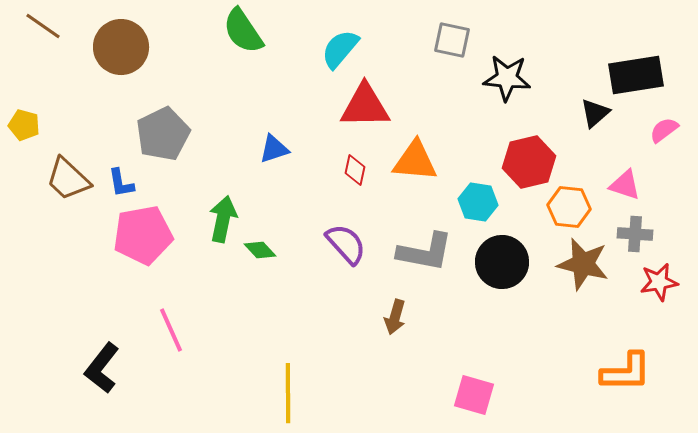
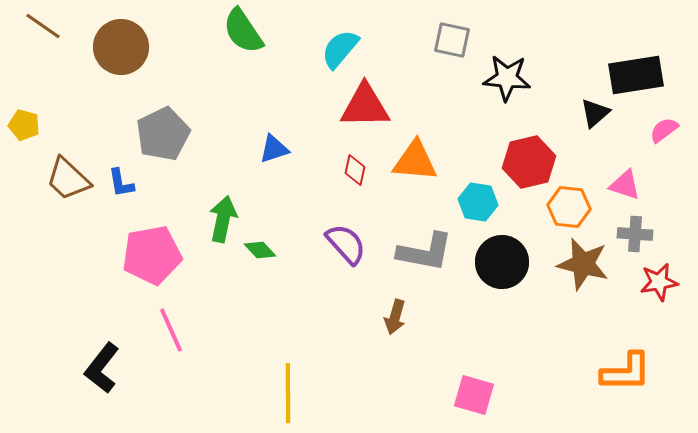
pink pentagon: moved 9 px right, 20 px down
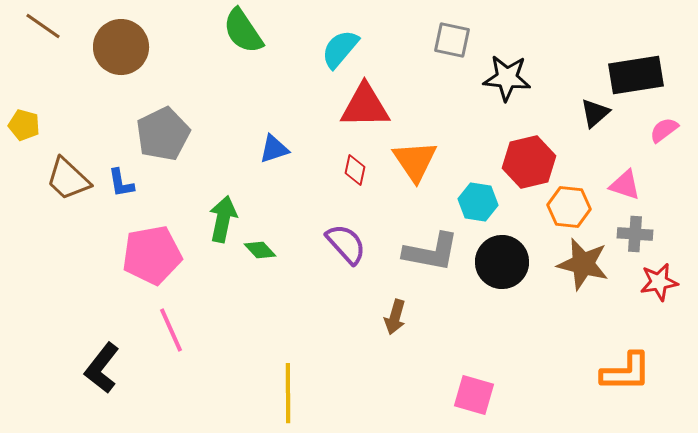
orange triangle: rotated 51 degrees clockwise
gray L-shape: moved 6 px right
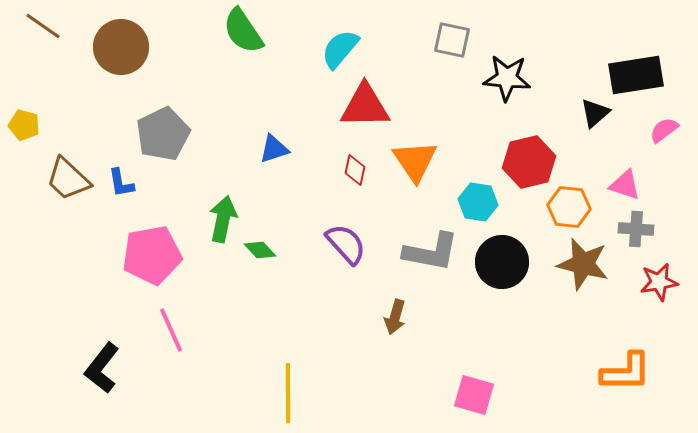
gray cross: moved 1 px right, 5 px up
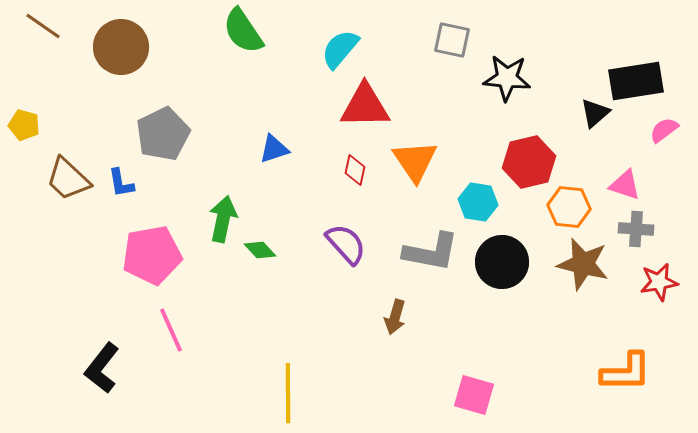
black rectangle: moved 6 px down
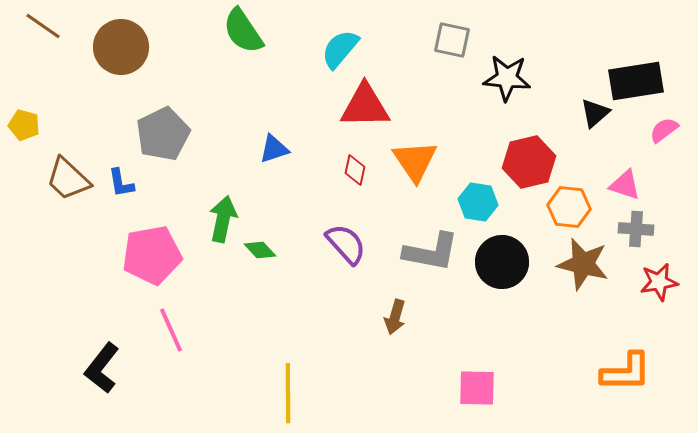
pink square: moved 3 px right, 7 px up; rotated 15 degrees counterclockwise
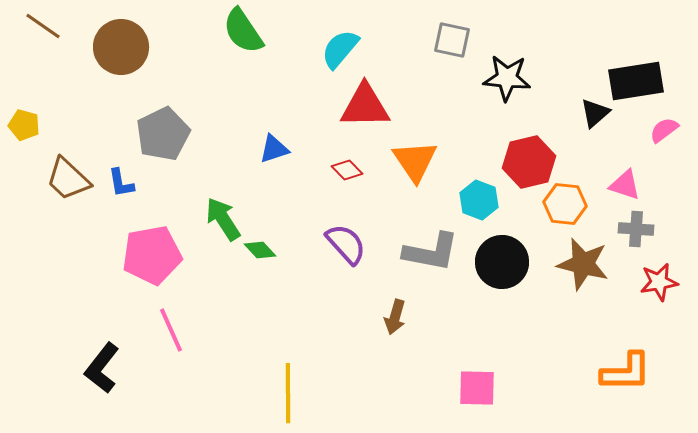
red diamond: moved 8 px left; rotated 56 degrees counterclockwise
cyan hexagon: moved 1 px right, 2 px up; rotated 12 degrees clockwise
orange hexagon: moved 4 px left, 3 px up
green arrow: rotated 45 degrees counterclockwise
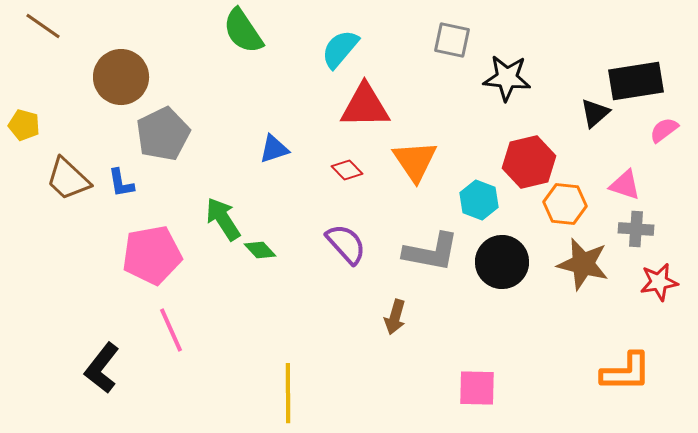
brown circle: moved 30 px down
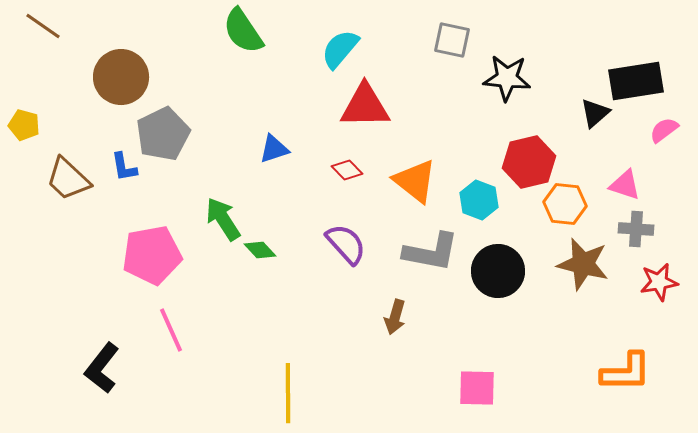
orange triangle: moved 20 px down; rotated 18 degrees counterclockwise
blue L-shape: moved 3 px right, 16 px up
black circle: moved 4 px left, 9 px down
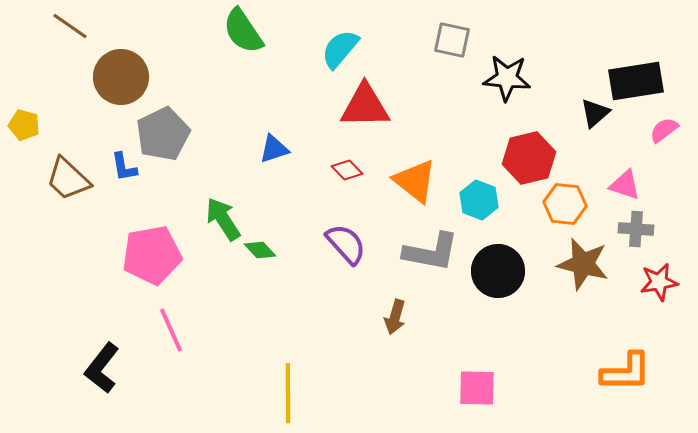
brown line: moved 27 px right
red hexagon: moved 4 px up
